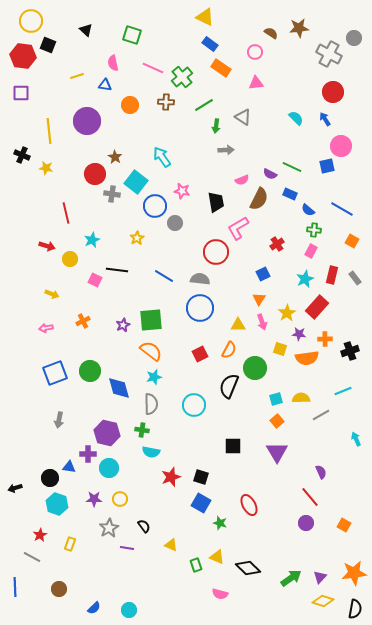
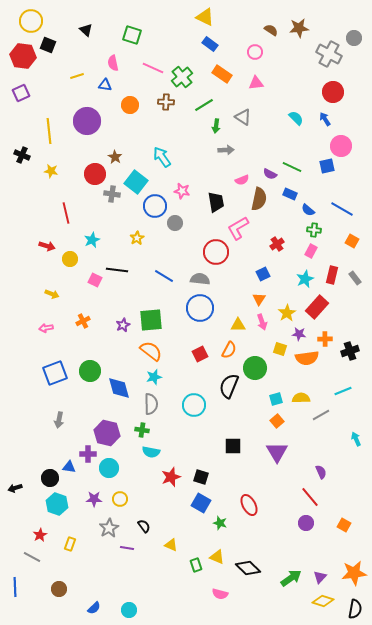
brown semicircle at (271, 33): moved 3 px up
orange rectangle at (221, 68): moved 1 px right, 6 px down
purple square at (21, 93): rotated 24 degrees counterclockwise
yellow star at (46, 168): moved 5 px right, 3 px down
brown semicircle at (259, 199): rotated 15 degrees counterclockwise
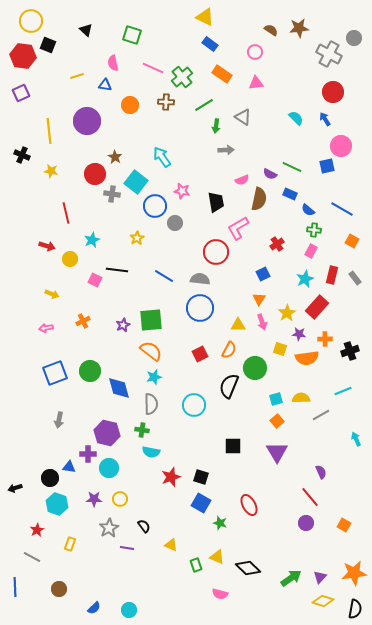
red star at (40, 535): moved 3 px left, 5 px up
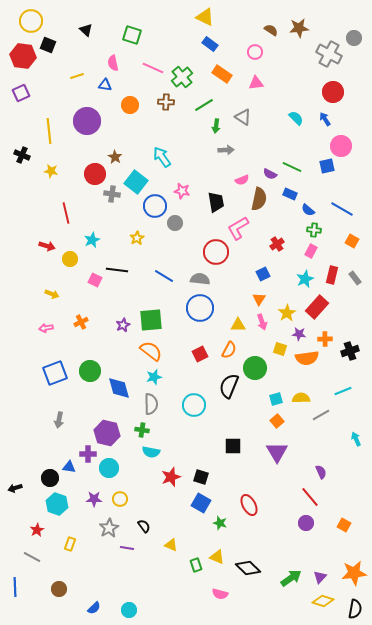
orange cross at (83, 321): moved 2 px left, 1 px down
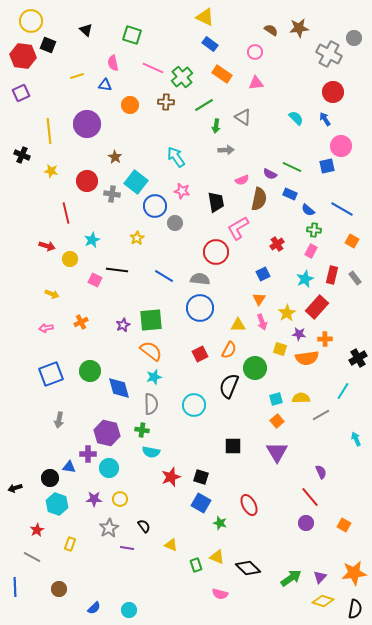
purple circle at (87, 121): moved 3 px down
cyan arrow at (162, 157): moved 14 px right
red circle at (95, 174): moved 8 px left, 7 px down
black cross at (350, 351): moved 8 px right, 7 px down; rotated 12 degrees counterclockwise
blue square at (55, 373): moved 4 px left, 1 px down
cyan line at (343, 391): rotated 36 degrees counterclockwise
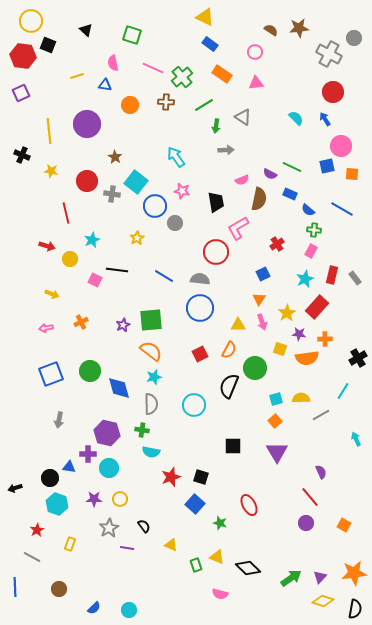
orange square at (352, 241): moved 67 px up; rotated 24 degrees counterclockwise
orange square at (277, 421): moved 2 px left
blue square at (201, 503): moved 6 px left, 1 px down; rotated 12 degrees clockwise
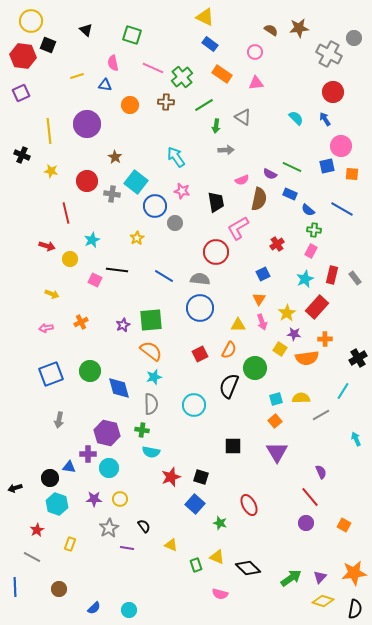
purple star at (299, 334): moved 5 px left
yellow square at (280, 349): rotated 16 degrees clockwise
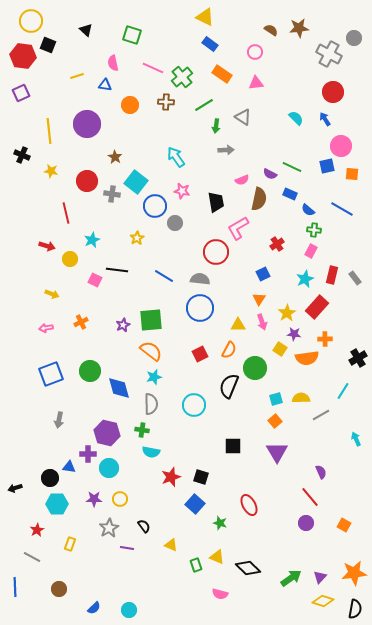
cyan hexagon at (57, 504): rotated 20 degrees counterclockwise
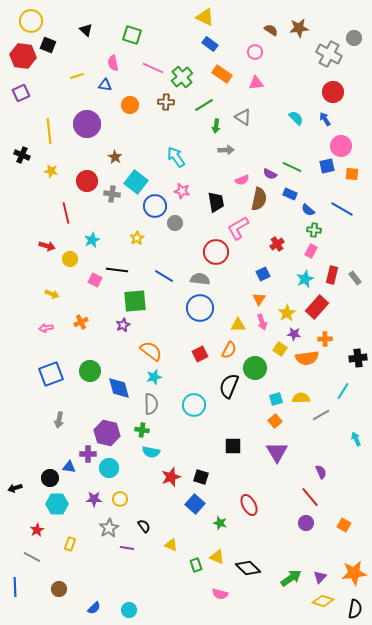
green square at (151, 320): moved 16 px left, 19 px up
black cross at (358, 358): rotated 24 degrees clockwise
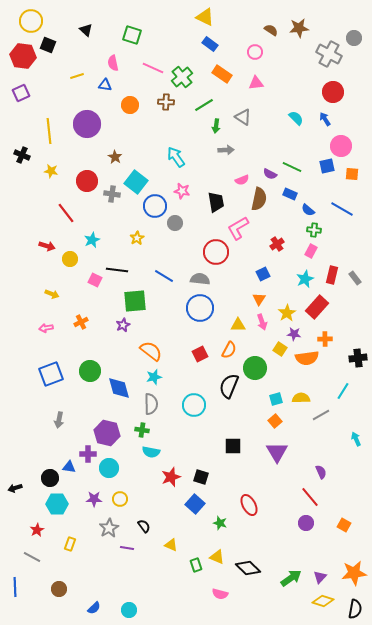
red line at (66, 213): rotated 25 degrees counterclockwise
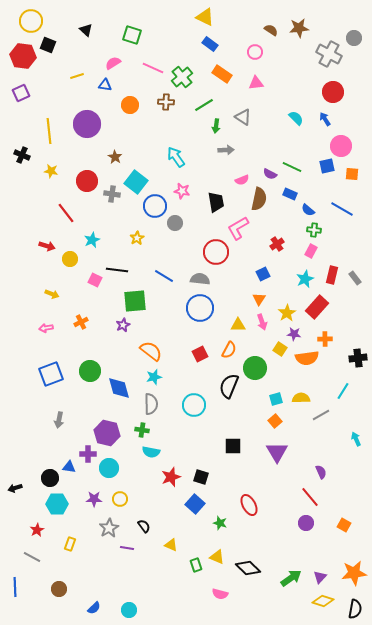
pink semicircle at (113, 63): rotated 70 degrees clockwise
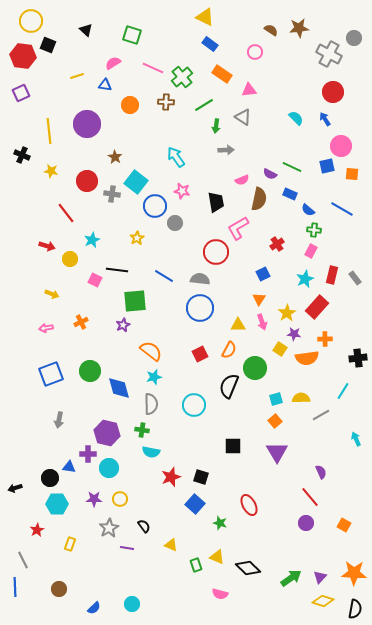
pink triangle at (256, 83): moved 7 px left, 7 px down
gray line at (32, 557): moved 9 px left, 3 px down; rotated 36 degrees clockwise
orange star at (354, 573): rotated 10 degrees clockwise
cyan circle at (129, 610): moved 3 px right, 6 px up
